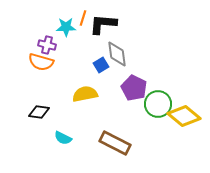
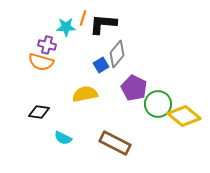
gray diamond: rotated 48 degrees clockwise
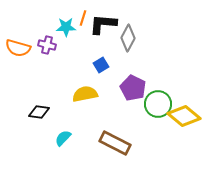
gray diamond: moved 11 px right, 16 px up; rotated 12 degrees counterclockwise
orange semicircle: moved 23 px left, 14 px up
purple pentagon: moved 1 px left
cyan semicircle: rotated 108 degrees clockwise
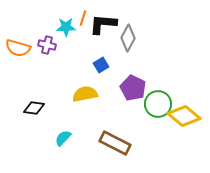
black diamond: moved 5 px left, 4 px up
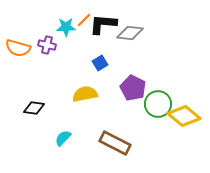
orange line: moved 1 px right, 2 px down; rotated 28 degrees clockwise
gray diamond: moved 2 px right, 5 px up; rotated 68 degrees clockwise
blue square: moved 1 px left, 2 px up
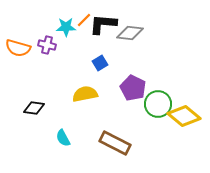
cyan semicircle: rotated 72 degrees counterclockwise
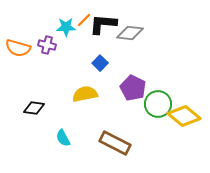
blue square: rotated 14 degrees counterclockwise
